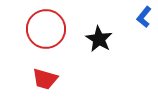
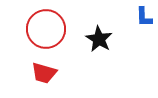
blue L-shape: rotated 40 degrees counterclockwise
red trapezoid: moved 1 px left, 6 px up
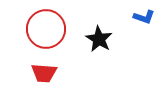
blue L-shape: rotated 70 degrees counterclockwise
red trapezoid: rotated 12 degrees counterclockwise
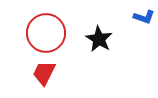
red circle: moved 4 px down
red trapezoid: rotated 112 degrees clockwise
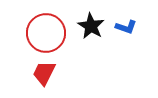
blue L-shape: moved 18 px left, 10 px down
black star: moved 8 px left, 13 px up
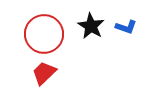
red circle: moved 2 px left, 1 px down
red trapezoid: rotated 20 degrees clockwise
